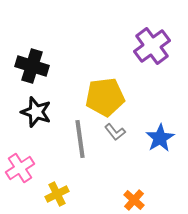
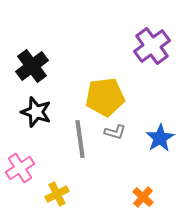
black cross: rotated 36 degrees clockwise
gray L-shape: rotated 35 degrees counterclockwise
orange cross: moved 9 px right, 3 px up
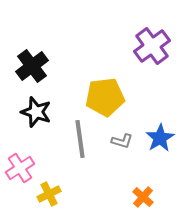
gray L-shape: moved 7 px right, 9 px down
yellow cross: moved 8 px left
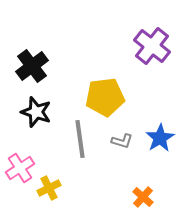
purple cross: rotated 15 degrees counterclockwise
yellow cross: moved 6 px up
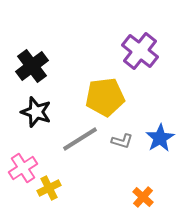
purple cross: moved 12 px left, 5 px down
gray line: rotated 66 degrees clockwise
pink cross: moved 3 px right
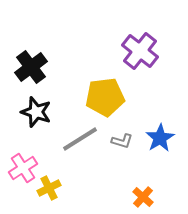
black cross: moved 1 px left, 1 px down
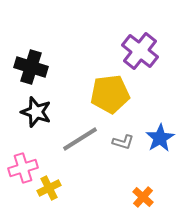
black cross: rotated 36 degrees counterclockwise
yellow pentagon: moved 5 px right, 3 px up
gray L-shape: moved 1 px right, 1 px down
pink cross: rotated 16 degrees clockwise
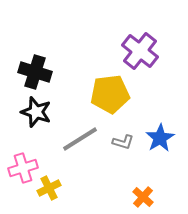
black cross: moved 4 px right, 5 px down
